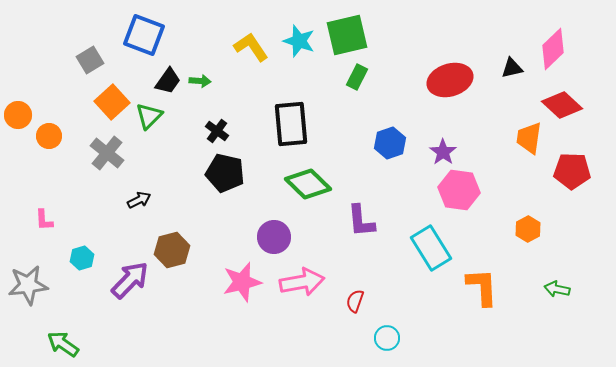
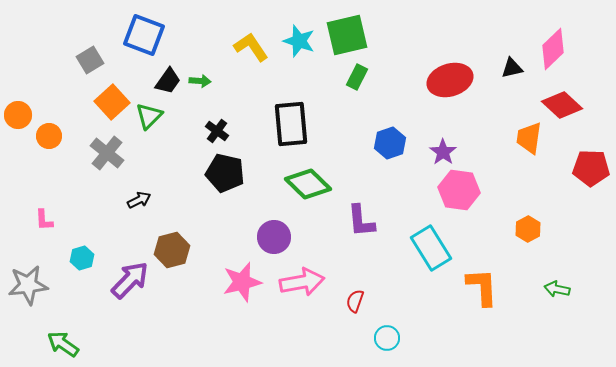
red pentagon at (572, 171): moved 19 px right, 3 px up
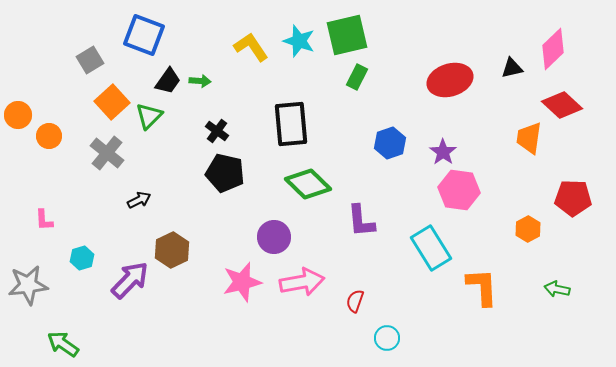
red pentagon at (591, 168): moved 18 px left, 30 px down
brown hexagon at (172, 250): rotated 12 degrees counterclockwise
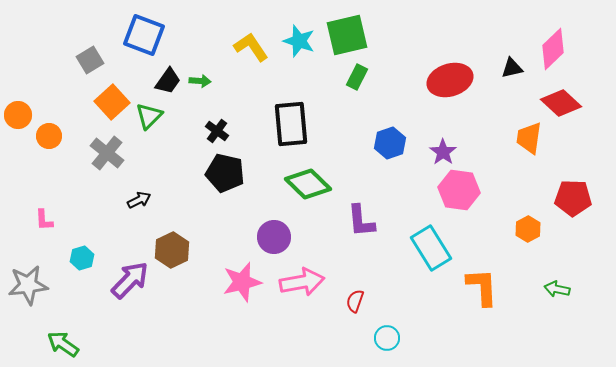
red diamond at (562, 105): moved 1 px left, 2 px up
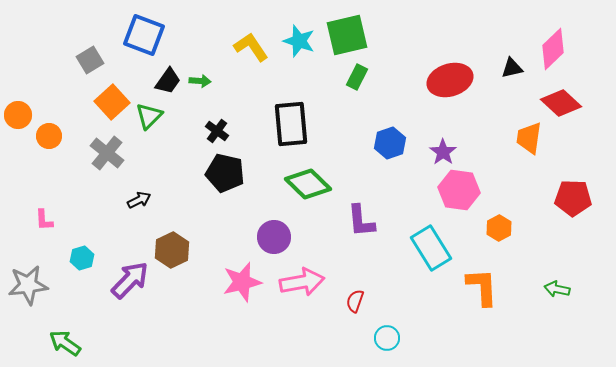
orange hexagon at (528, 229): moved 29 px left, 1 px up
green arrow at (63, 344): moved 2 px right, 1 px up
